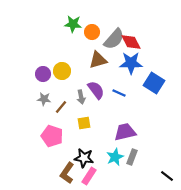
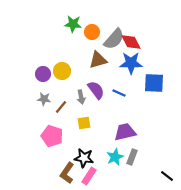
blue square: rotated 30 degrees counterclockwise
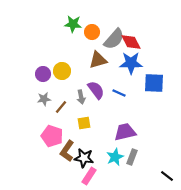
gray star: rotated 16 degrees counterclockwise
brown L-shape: moved 22 px up
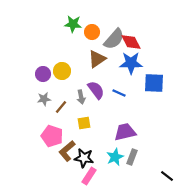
brown triangle: moved 1 px left, 1 px up; rotated 18 degrees counterclockwise
brown L-shape: rotated 15 degrees clockwise
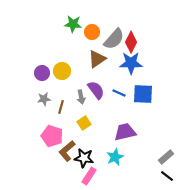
red diamond: rotated 55 degrees clockwise
purple circle: moved 1 px left, 1 px up
blue square: moved 11 px left, 11 px down
brown line: rotated 24 degrees counterclockwise
yellow square: rotated 24 degrees counterclockwise
gray rectangle: moved 34 px right; rotated 28 degrees clockwise
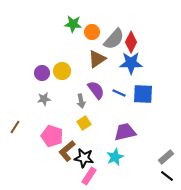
gray arrow: moved 4 px down
brown line: moved 46 px left, 20 px down; rotated 16 degrees clockwise
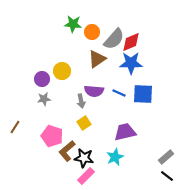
red diamond: rotated 40 degrees clockwise
purple circle: moved 6 px down
purple semicircle: moved 2 px left, 1 px down; rotated 132 degrees clockwise
pink rectangle: moved 3 px left; rotated 12 degrees clockwise
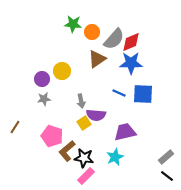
purple semicircle: moved 2 px right, 24 px down
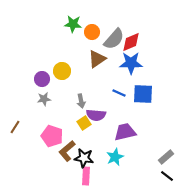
pink rectangle: rotated 42 degrees counterclockwise
